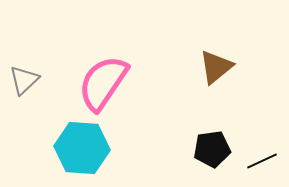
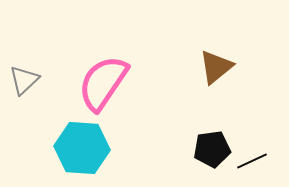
black line: moved 10 px left
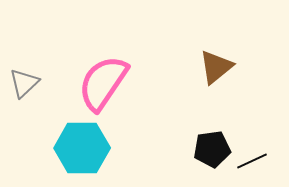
gray triangle: moved 3 px down
cyan hexagon: rotated 4 degrees counterclockwise
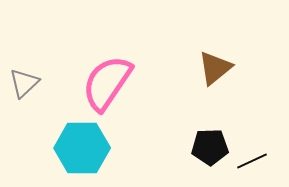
brown triangle: moved 1 px left, 1 px down
pink semicircle: moved 4 px right
black pentagon: moved 2 px left, 2 px up; rotated 6 degrees clockwise
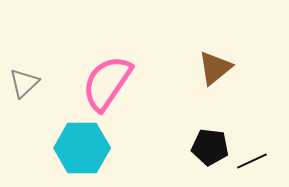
black pentagon: rotated 9 degrees clockwise
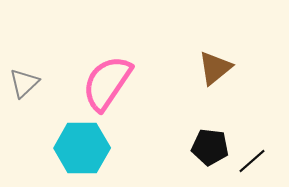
black line: rotated 16 degrees counterclockwise
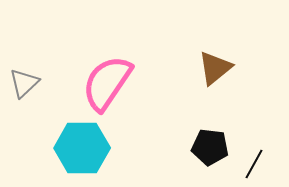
black line: moved 2 px right, 3 px down; rotated 20 degrees counterclockwise
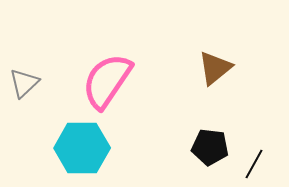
pink semicircle: moved 2 px up
